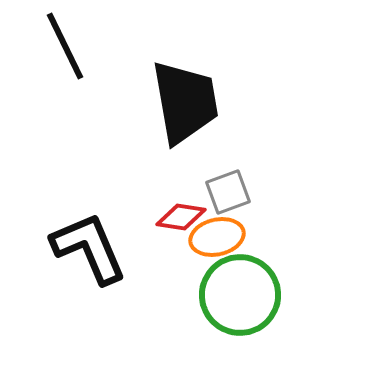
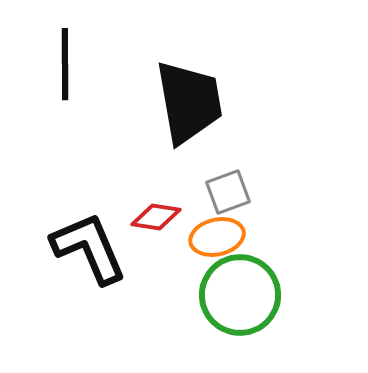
black line: moved 18 px down; rotated 26 degrees clockwise
black trapezoid: moved 4 px right
red diamond: moved 25 px left
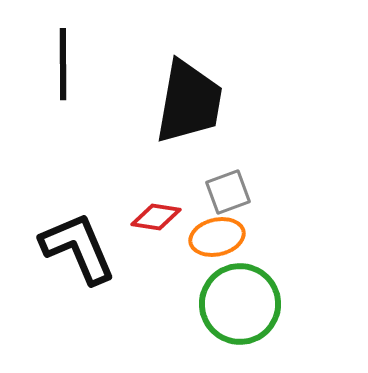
black line: moved 2 px left
black trapezoid: rotated 20 degrees clockwise
black L-shape: moved 11 px left
green circle: moved 9 px down
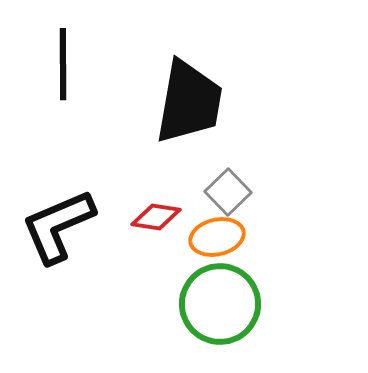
gray square: rotated 24 degrees counterclockwise
black L-shape: moved 20 px left, 22 px up; rotated 90 degrees counterclockwise
green circle: moved 20 px left
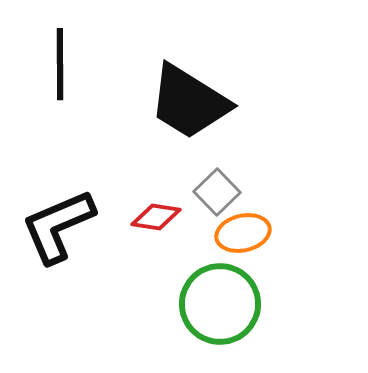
black line: moved 3 px left
black trapezoid: rotated 112 degrees clockwise
gray square: moved 11 px left
orange ellipse: moved 26 px right, 4 px up
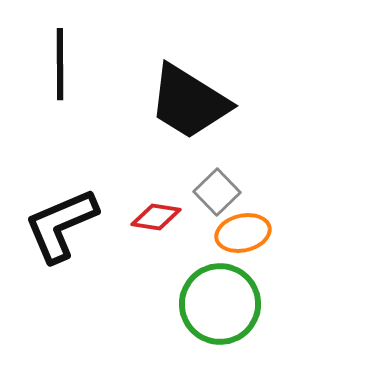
black L-shape: moved 3 px right, 1 px up
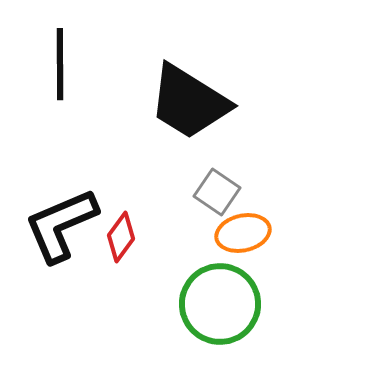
gray square: rotated 12 degrees counterclockwise
red diamond: moved 35 px left, 20 px down; rotated 63 degrees counterclockwise
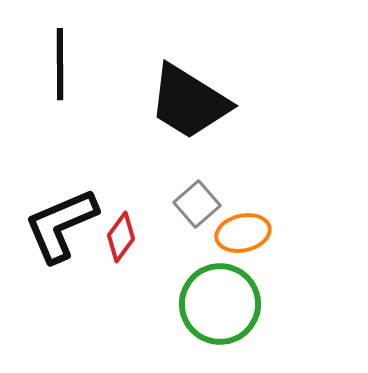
gray square: moved 20 px left, 12 px down; rotated 15 degrees clockwise
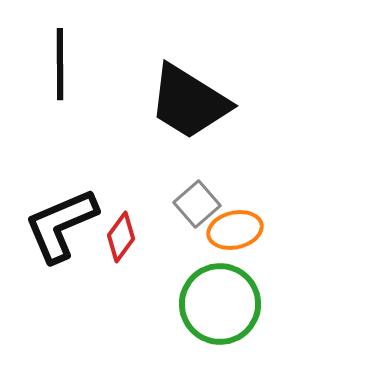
orange ellipse: moved 8 px left, 3 px up
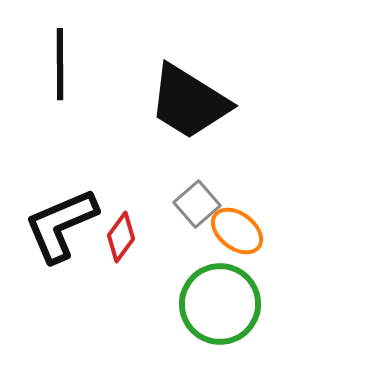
orange ellipse: moved 2 px right, 1 px down; rotated 50 degrees clockwise
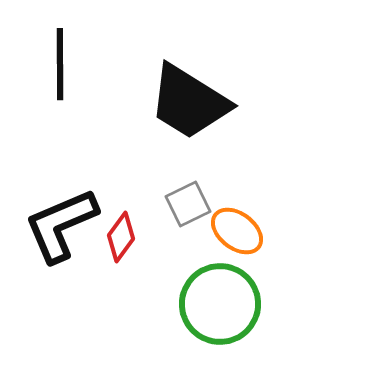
gray square: moved 9 px left; rotated 15 degrees clockwise
